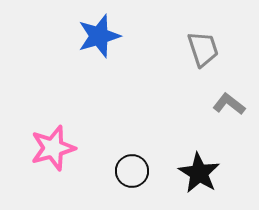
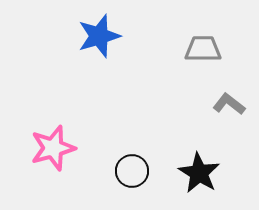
gray trapezoid: rotated 72 degrees counterclockwise
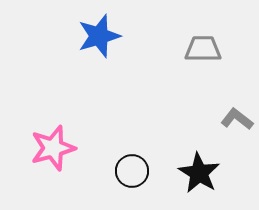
gray L-shape: moved 8 px right, 15 px down
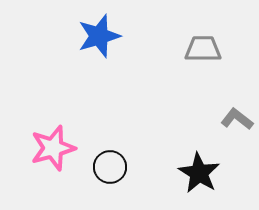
black circle: moved 22 px left, 4 px up
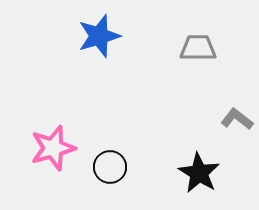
gray trapezoid: moved 5 px left, 1 px up
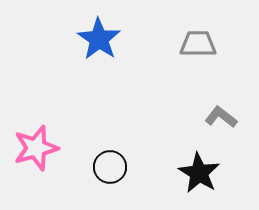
blue star: moved 3 px down; rotated 21 degrees counterclockwise
gray trapezoid: moved 4 px up
gray L-shape: moved 16 px left, 2 px up
pink star: moved 17 px left
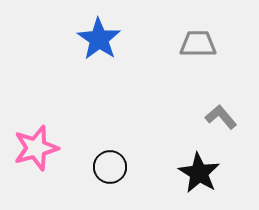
gray L-shape: rotated 12 degrees clockwise
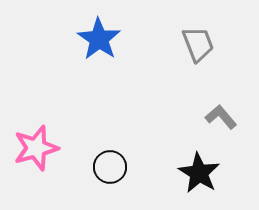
gray trapezoid: rotated 69 degrees clockwise
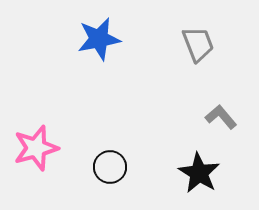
blue star: rotated 27 degrees clockwise
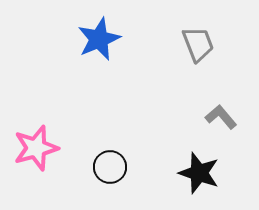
blue star: rotated 12 degrees counterclockwise
black star: rotated 12 degrees counterclockwise
